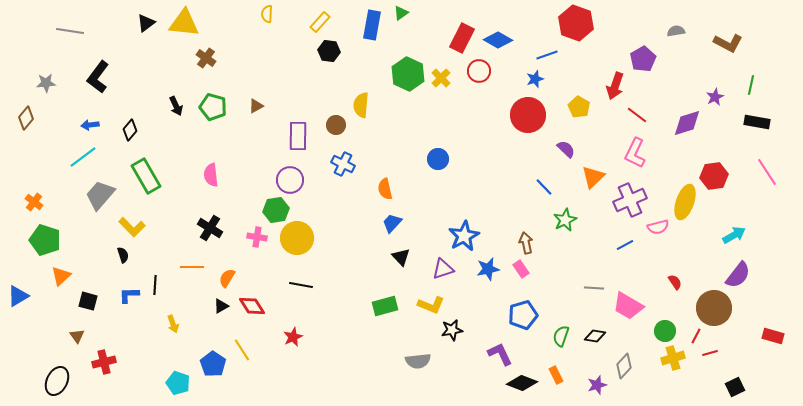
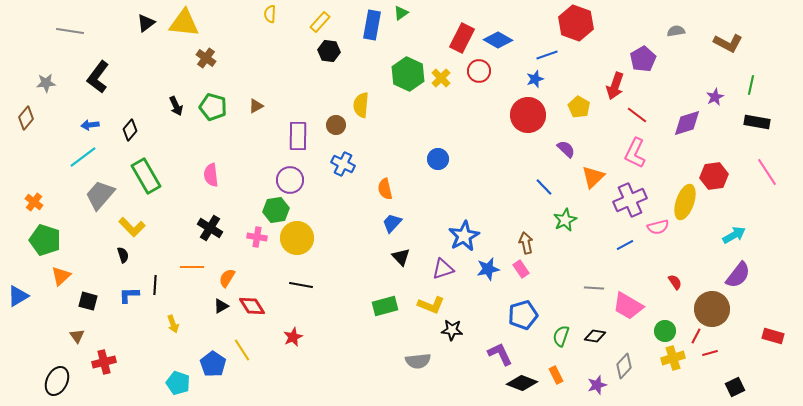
yellow semicircle at (267, 14): moved 3 px right
brown circle at (714, 308): moved 2 px left, 1 px down
black star at (452, 330): rotated 15 degrees clockwise
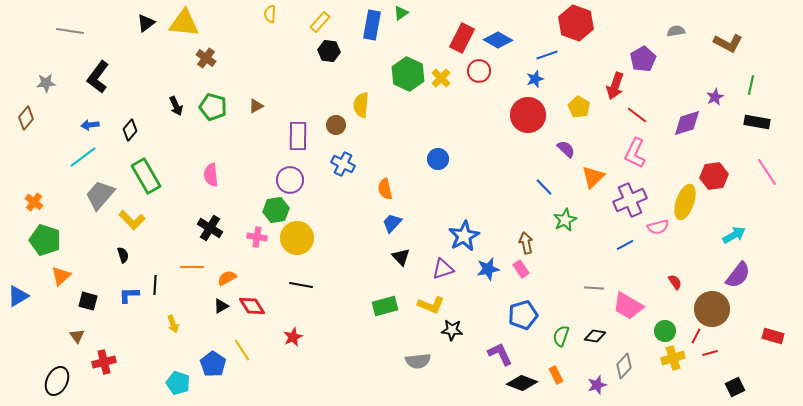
yellow L-shape at (132, 227): moved 7 px up
orange semicircle at (227, 278): rotated 30 degrees clockwise
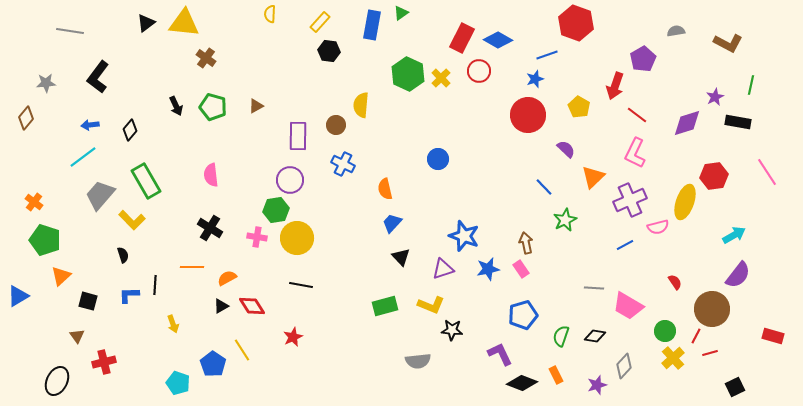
black rectangle at (757, 122): moved 19 px left
green rectangle at (146, 176): moved 5 px down
blue star at (464, 236): rotated 24 degrees counterclockwise
yellow cross at (673, 358): rotated 25 degrees counterclockwise
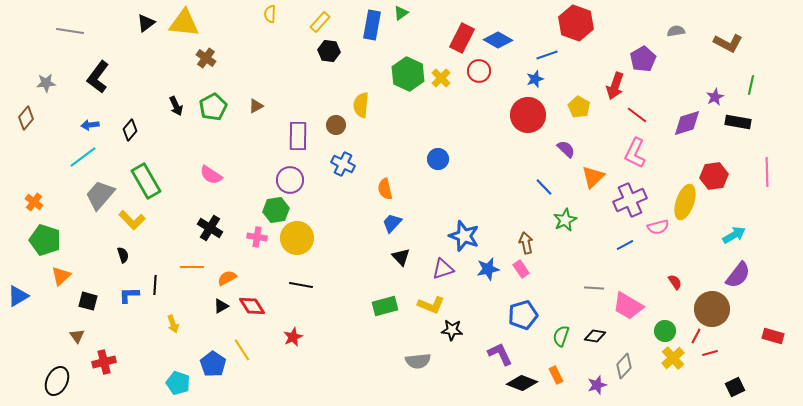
green pentagon at (213, 107): rotated 28 degrees clockwise
pink line at (767, 172): rotated 32 degrees clockwise
pink semicircle at (211, 175): rotated 50 degrees counterclockwise
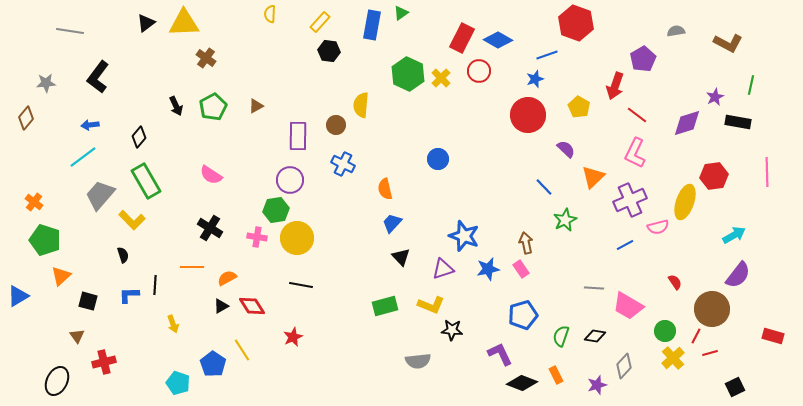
yellow triangle at (184, 23): rotated 8 degrees counterclockwise
black diamond at (130, 130): moved 9 px right, 7 px down
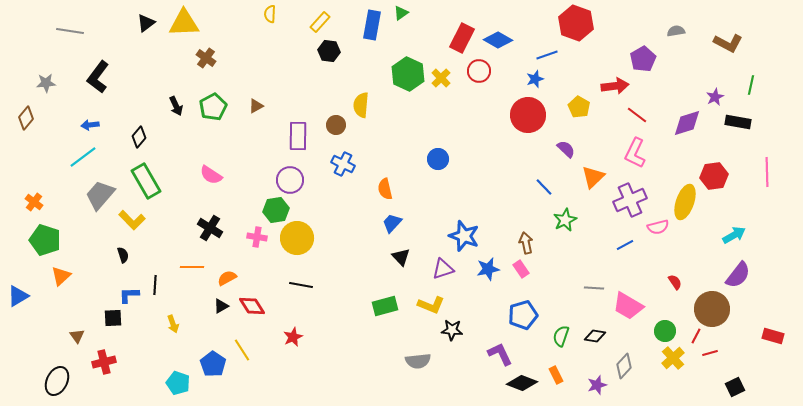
red arrow at (615, 86): rotated 116 degrees counterclockwise
black square at (88, 301): moved 25 px right, 17 px down; rotated 18 degrees counterclockwise
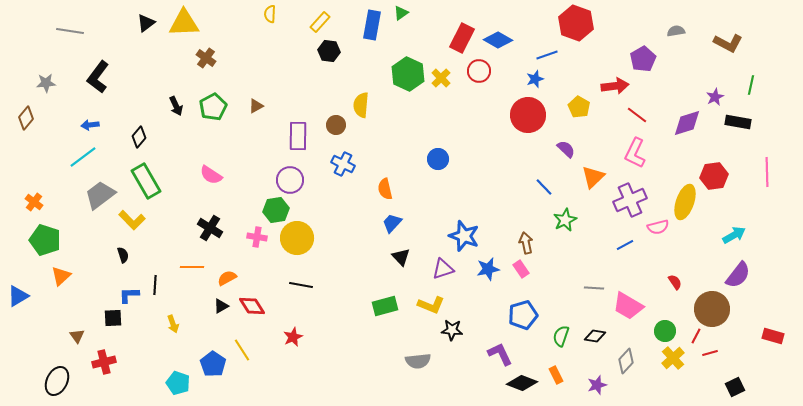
gray trapezoid at (100, 195): rotated 12 degrees clockwise
gray diamond at (624, 366): moved 2 px right, 5 px up
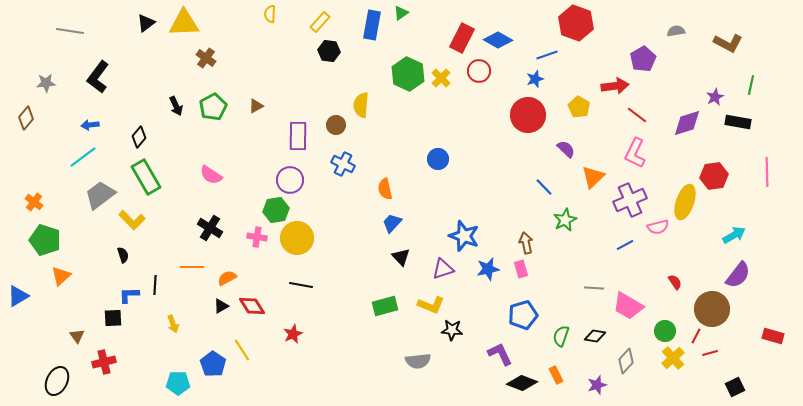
green rectangle at (146, 181): moved 4 px up
pink rectangle at (521, 269): rotated 18 degrees clockwise
red star at (293, 337): moved 3 px up
cyan pentagon at (178, 383): rotated 20 degrees counterclockwise
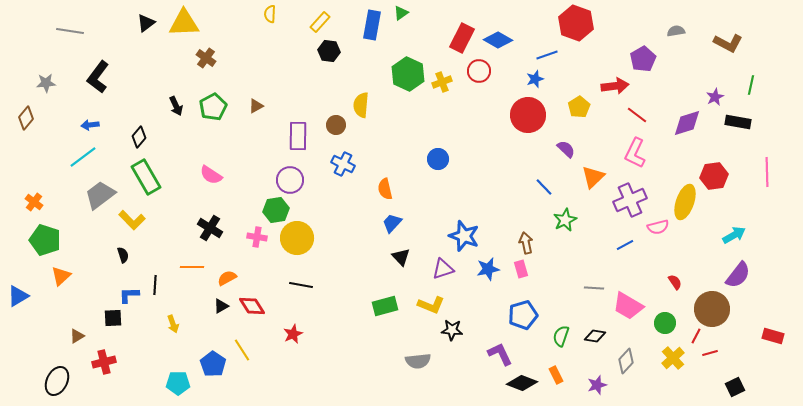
yellow cross at (441, 78): moved 1 px right, 4 px down; rotated 24 degrees clockwise
yellow pentagon at (579, 107): rotated 10 degrees clockwise
green circle at (665, 331): moved 8 px up
brown triangle at (77, 336): rotated 35 degrees clockwise
